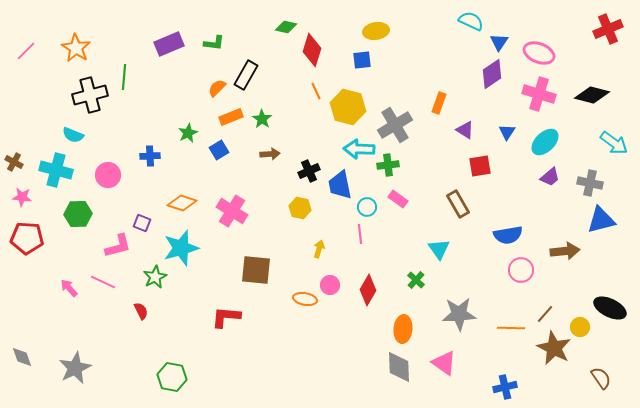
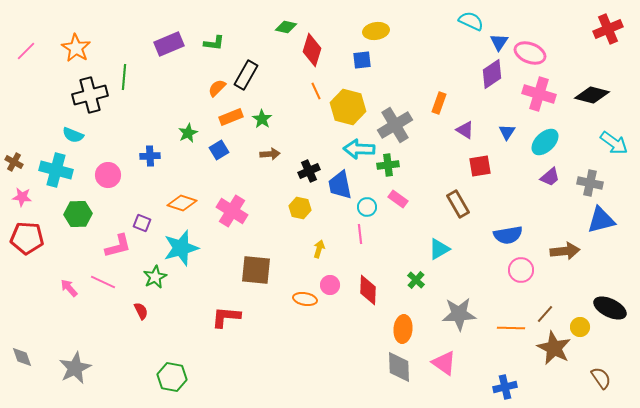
pink ellipse at (539, 53): moved 9 px left
cyan triangle at (439, 249): rotated 35 degrees clockwise
red diamond at (368, 290): rotated 28 degrees counterclockwise
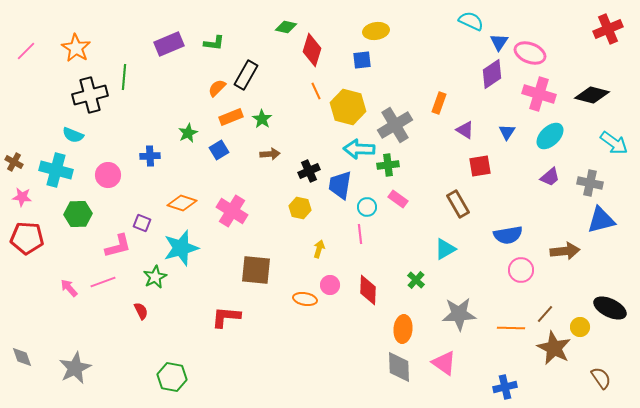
cyan ellipse at (545, 142): moved 5 px right, 6 px up
blue trapezoid at (340, 185): rotated 20 degrees clockwise
cyan triangle at (439, 249): moved 6 px right
pink line at (103, 282): rotated 45 degrees counterclockwise
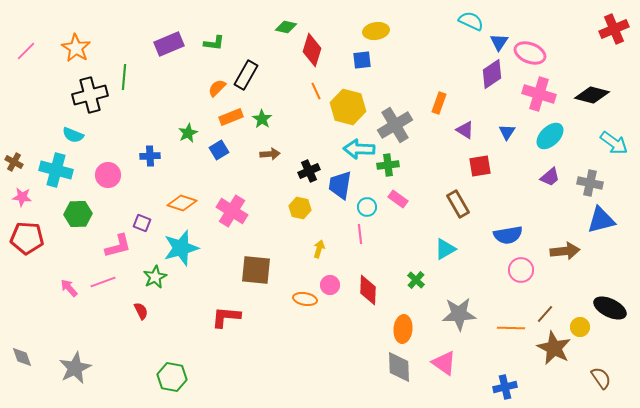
red cross at (608, 29): moved 6 px right
